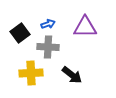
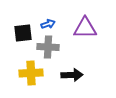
purple triangle: moved 1 px down
black square: moved 3 px right; rotated 30 degrees clockwise
black arrow: rotated 40 degrees counterclockwise
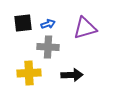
purple triangle: rotated 15 degrees counterclockwise
black square: moved 10 px up
yellow cross: moved 2 px left
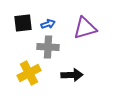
yellow cross: rotated 25 degrees counterclockwise
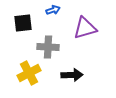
blue arrow: moved 5 px right, 14 px up
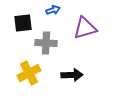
gray cross: moved 2 px left, 4 px up
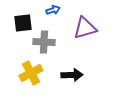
gray cross: moved 2 px left, 1 px up
yellow cross: moved 2 px right
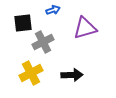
gray cross: moved 1 px left; rotated 30 degrees counterclockwise
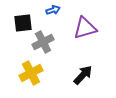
black arrow: moved 11 px right; rotated 45 degrees counterclockwise
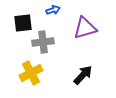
gray cross: rotated 20 degrees clockwise
